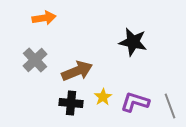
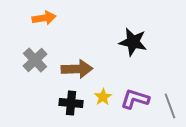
brown arrow: moved 2 px up; rotated 20 degrees clockwise
purple L-shape: moved 3 px up
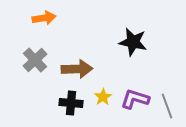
gray line: moved 3 px left
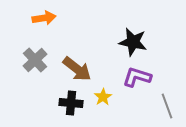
brown arrow: rotated 40 degrees clockwise
purple L-shape: moved 2 px right, 22 px up
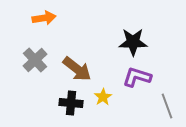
black star: rotated 12 degrees counterclockwise
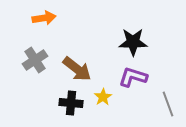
gray cross: rotated 10 degrees clockwise
purple L-shape: moved 4 px left
gray line: moved 1 px right, 2 px up
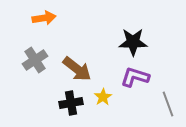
purple L-shape: moved 2 px right
black cross: rotated 15 degrees counterclockwise
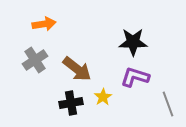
orange arrow: moved 6 px down
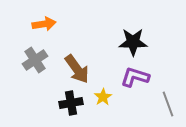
brown arrow: rotated 16 degrees clockwise
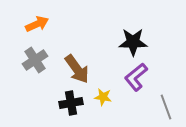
orange arrow: moved 7 px left; rotated 15 degrees counterclockwise
purple L-shape: moved 1 px right; rotated 56 degrees counterclockwise
yellow star: rotated 30 degrees counterclockwise
gray line: moved 2 px left, 3 px down
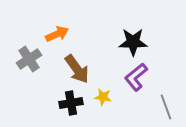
orange arrow: moved 20 px right, 10 px down
gray cross: moved 6 px left, 1 px up
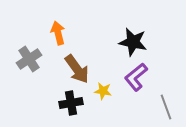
orange arrow: moved 1 px right, 1 px up; rotated 80 degrees counterclockwise
black star: rotated 12 degrees clockwise
yellow star: moved 6 px up
